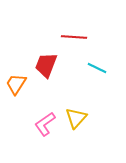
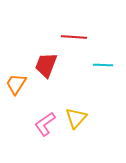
cyan line: moved 6 px right, 3 px up; rotated 24 degrees counterclockwise
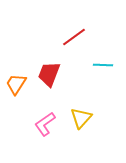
red line: rotated 40 degrees counterclockwise
red trapezoid: moved 3 px right, 9 px down
yellow triangle: moved 5 px right
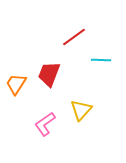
cyan line: moved 2 px left, 5 px up
yellow triangle: moved 8 px up
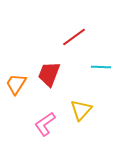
cyan line: moved 7 px down
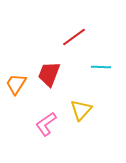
pink L-shape: moved 1 px right
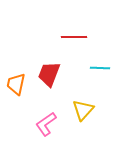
red line: rotated 35 degrees clockwise
cyan line: moved 1 px left, 1 px down
orange trapezoid: rotated 20 degrees counterclockwise
yellow triangle: moved 2 px right
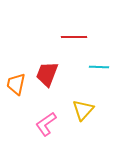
cyan line: moved 1 px left, 1 px up
red trapezoid: moved 2 px left
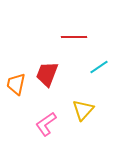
cyan line: rotated 36 degrees counterclockwise
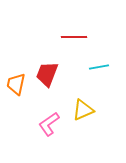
cyan line: rotated 24 degrees clockwise
yellow triangle: rotated 25 degrees clockwise
pink L-shape: moved 3 px right
